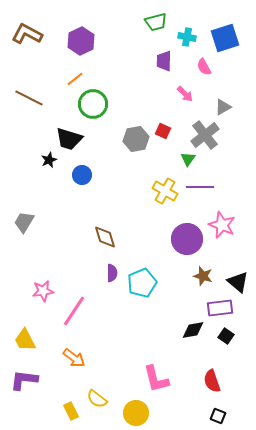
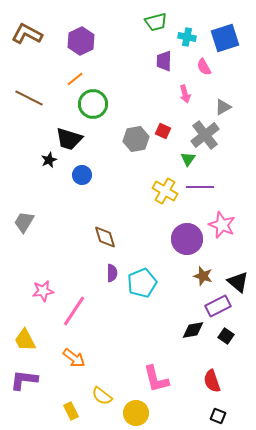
pink arrow at (185, 94): rotated 30 degrees clockwise
purple rectangle at (220, 308): moved 2 px left, 2 px up; rotated 20 degrees counterclockwise
yellow semicircle at (97, 399): moved 5 px right, 3 px up
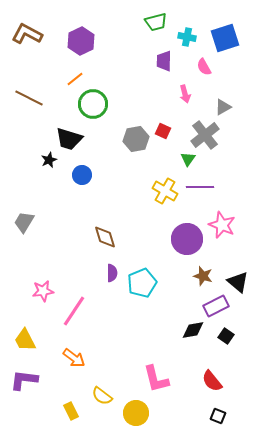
purple rectangle at (218, 306): moved 2 px left
red semicircle at (212, 381): rotated 20 degrees counterclockwise
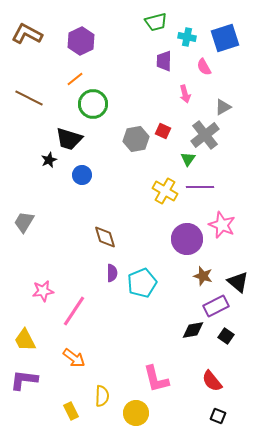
yellow semicircle at (102, 396): rotated 125 degrees counterclockwise
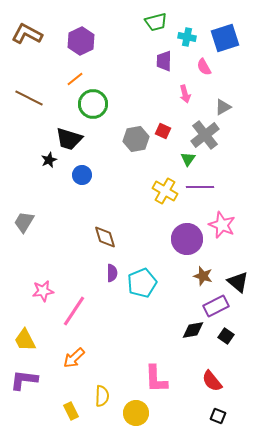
orange arrow at (74, 358): rotated 100 degrees clockwise
pink L-shape at (156, 379): rotated 12 degrees clockwise
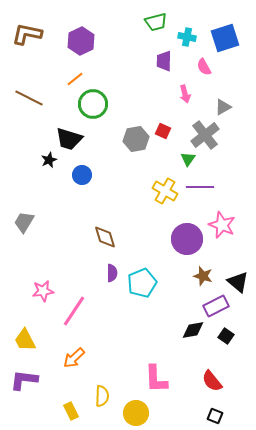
brown L-shape at (27, 34): rotated 16 degrees counterclockwise
black square at (218, 416): moved 3 px left
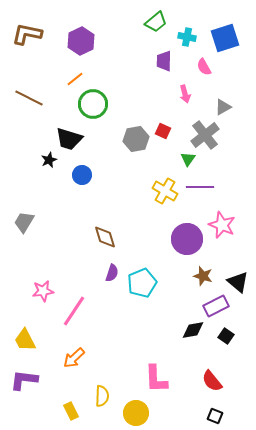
green trapezoid at (156, 22): rotated 25 degrees counterclockwise
purple semicircle at (112, 273): rotated 18 degrees clockwise
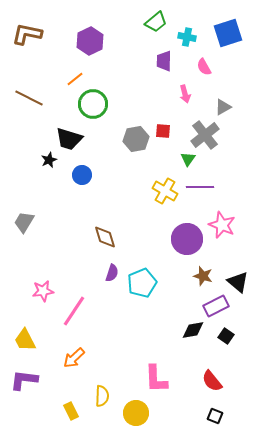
blue square at (225, 38): moved 3 px right, 5 px up
purple hexagon at (81, 41): moved 9 px right
red square at (163, 131): rotated 21 degrees counterclockwise
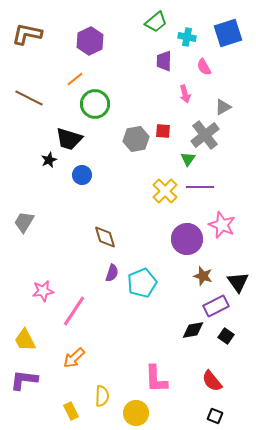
green circle at (93, 104): moved 2 px right
yellow cross at (165, 191): rotated 15 degrees clockwise
black triangle at (238, 282): rotated 15 degrees clockwise
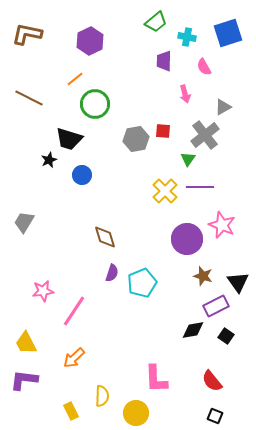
yellow trapezoid at (25, 340): moved 1 px right, 3 px down
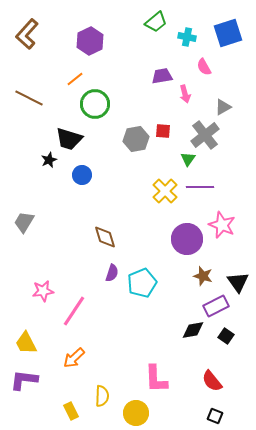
brown L-shape at (27, 34): rotated 60 degrees counterclockwise
purple trapezoid at (164, 61): moved 2 px left, 15 px down; rotated 80 degrees clockwise
